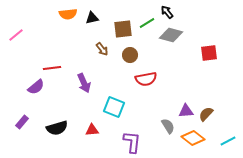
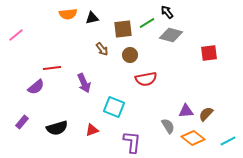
red triangle: rotated 16 degrees counterclockwise
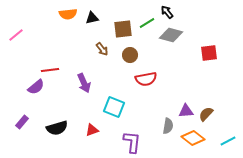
red line: moved 2 px left, 2 px down
gray semicircle: rotated 42 degrees clockwise
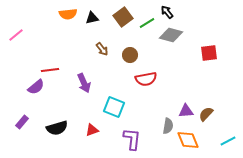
brown square: moved 12 px up; rotated 30 degrees counterclockwise
orange diamond: moved 5 px left, 2 px down; rotated 30 degrees clockwise
purple L-shape: moved 3 px up
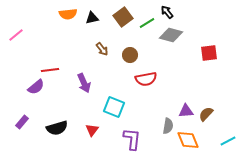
red triangle: rotated 32 degrees counterclockwise
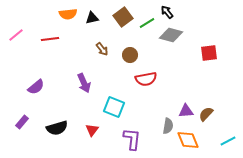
red line: moved 31 px up
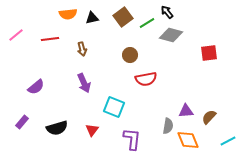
brown arrow: moved 20 px left; rotated 24 degrees clockwise
brown semicircle: moved 3 px right, 3 px down
